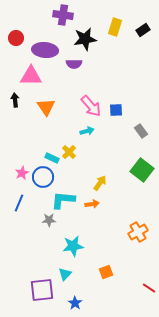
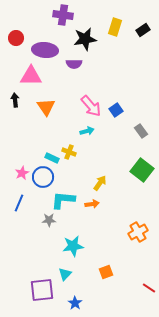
blue square: rotated 32 degrees counterclockwise
yellow cross: rotated 24 degrees counterclockwise
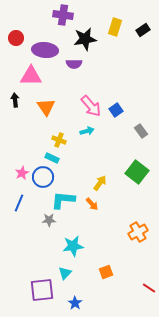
yellow cross: moved 10 px left, 12 px up
green square: moved 5 px left, 2 px down
orange arrow: rotated 56 degrees clockwise
cyan triangle: moved 1 px up
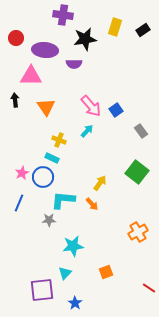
cyan arrow: rotated 32 degrees counterclockwise
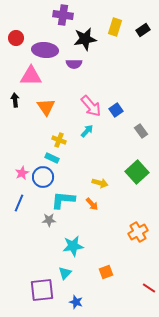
green square: rotated 10 degrees clockwise
yellow arrow: rotated 70 degrees clockwise
blue star: moved 1 px right, 1 px up; rotated 16 degrees counterclockwise
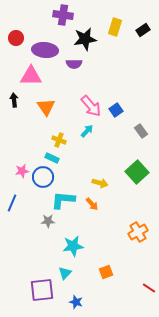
black arrow: moved 1 px left
pink star: moved 2 px up; rotated 16 degrees clockwise
blue line: moved 7 px left
gray star: moved 1 px left, 1 px down
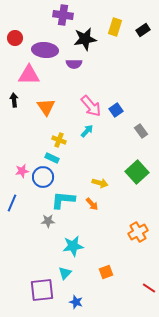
red circle: moved 1 px left
pink triangle: moved 2 px left, 1 px up
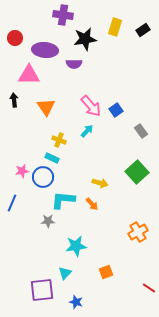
cyan star: moved 3 px right
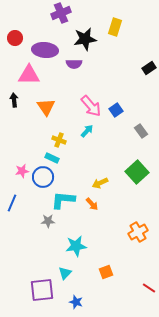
purple cross: moved 2 px left, 2 px up; rotated 30 degrees counterclockwise
black rectangle: moved 6 px right, 38 px down
yellow arrow: rotated 140 degrees clockwise
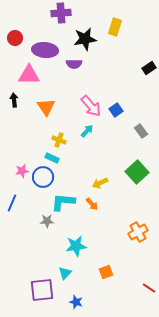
purple cross: rotated 18 degrees clockwise
cyan L-shape: moved 2 px down
gray star: moved 1 px left
